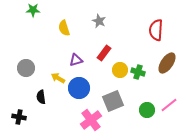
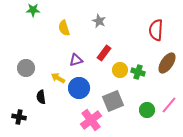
pink line: rotated 12 degrees counterclockwise
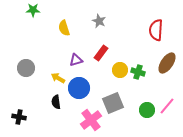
red rectangle: moved 3 px left
black semicircle: moved 15 px right, 5 px down
gray square: moved 2 px down
pink line: moved 2 px left, 1 px down
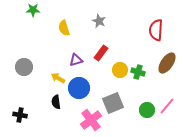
gray circle: moved 2 px left, 1 px up
black cross: moved 1 px right, 2 px up
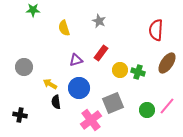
yellow arrow: moved 8 px left, 6 px down
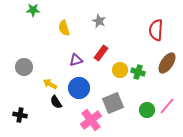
black semicircle: rotated 24 degrees counterclockwise
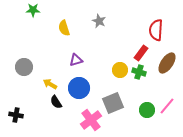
red rectangle: moved 40 px right
green cross: moved 1 px right
black cross: moved 4 px left
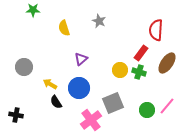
purple triangle: moved 5 px right, 1 px up; rotated 24 degrees counterclockwise
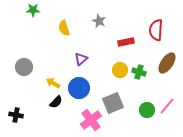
red rectangle: moved 15 px left, 11 px up; rotated 42 degrees clockwise
yellow arrow: moved 3 px right, 1 px up
black semicircle: rotated 104 degrees counterclockwise
